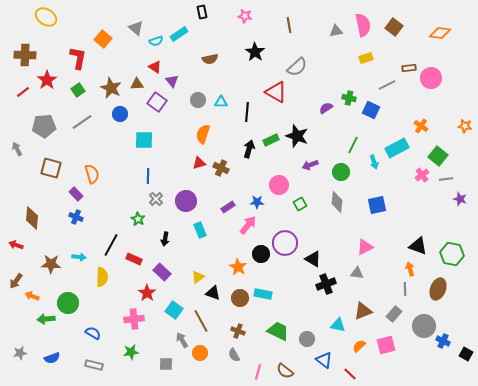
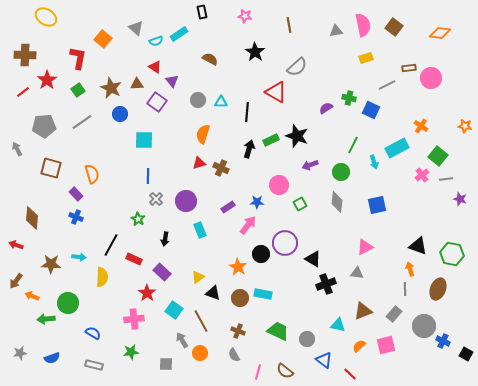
brown semicircle at (210, 59): rotated 140 degrees counterclockwise
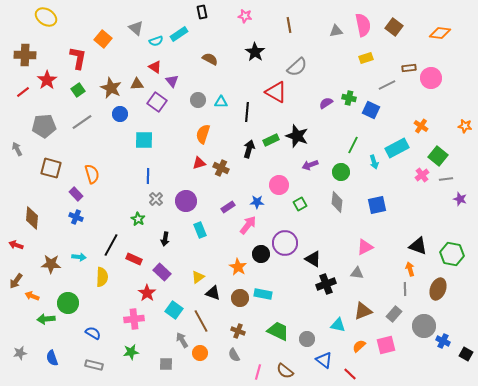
purple semicircle at (326, 108): moved 5 px up
blue semicircle at (52, 358): rotated 91 degrees clockwise
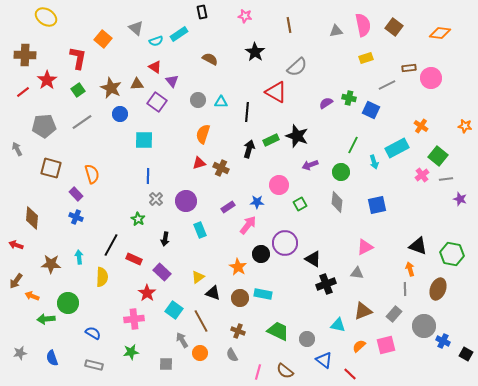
cyan arrow at (79, 257): rotated 104 degrees counterclockwise
gray semicircle at (234, 355): moved 2 px left
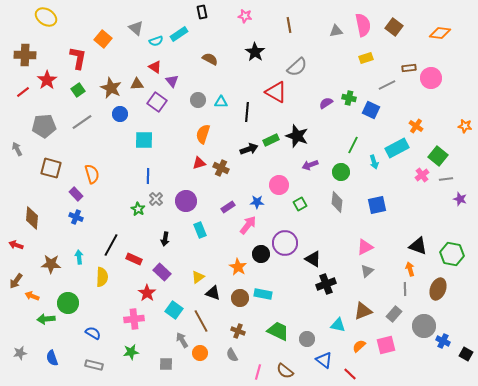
orange cross at (421, 126): moved 5 px left
black arrow at (249, 149): rotated 54 degrees clockwise
green star at (138, 219): moved 10 px up
gray triangle at (357, 273): moved 10 px right, 2 px up; rotated 48 degrees counterclockwise
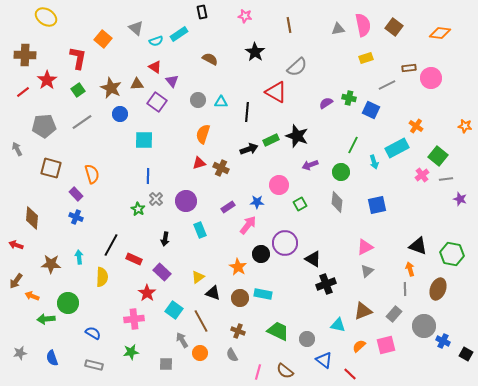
gray triangle at (336, 31): moved 2 px right, 2 px up
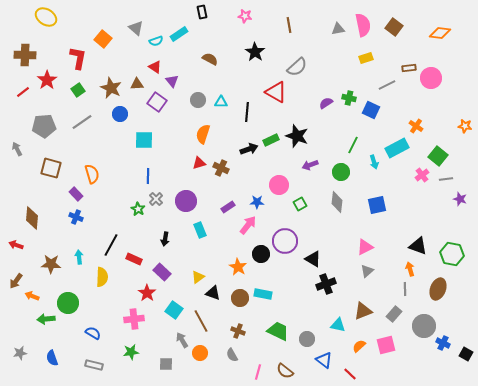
purple circle at (285, 243): moved 2 px up
blue cross at (443, 341): moved 2 px down
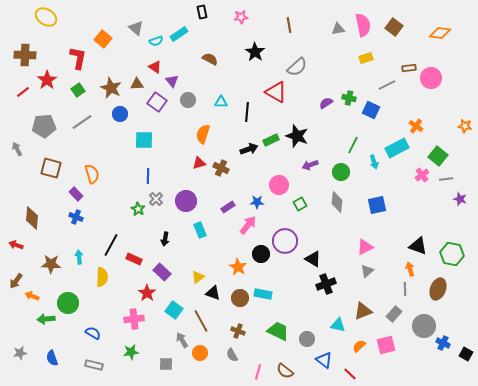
pink star at (245, 16): moved 4 px left, 1 px down; rotated 16 degrees counterclockwise
gray circle at (198, 100): moved 10 px left
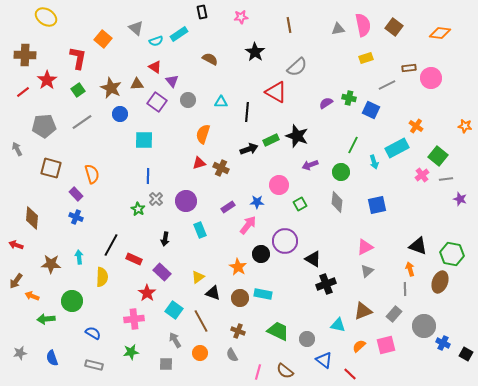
brown ellipse at (438, 289): moved 2 px right, 7 px up
green circle at (68, 303): moved 4 px right, 2 px up
gray arrow at (182, 340): moved 7 px left
